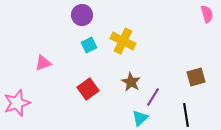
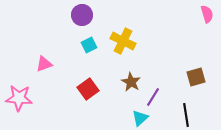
pink triangle: moved 1 px right, 1 px down
pink star: moved 2 px right, 5 px up; rotated 24 degrees clockwise
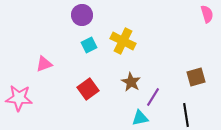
cyan triangle: rotated 30 degrees clockwise
